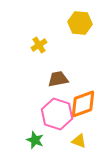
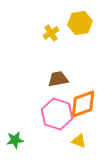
yellow hexagon: rotated 15 degrees counterclockwise
yellow cross: moved 12 px right, 12 px up
green star: moved 20 px left; rotated 30 degrees counterclockwise
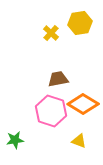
yellow cross: rotated 14 degrees counterclockwise
orange diamond: rotated 52 degrees clockwise
pink hexagon: moved 6 px left, 3 px up
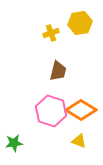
yellow cross: rotated 28 degrees clockwise
brown trapezoid: moved 8 px up; rotated 115 degrees clockwise
orange diamond: moved 2 px left, 6 px down
green star: moved 1 px left, 3 px down
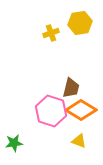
brown trapezoid: moved 13 px right, 17 px down
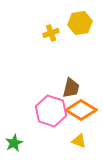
green star: rotated 18 degrees counterclockwise
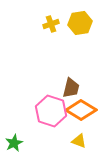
yellow cross: moved 9 px up
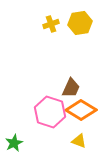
brown trapezoid: rotated 10 degrees clockwise
pink hexagon: moved 1 px left, 1 px down
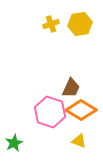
yellow hexagon: moved 1 px down
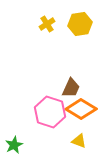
yellow cross: moved 4 px left; rotated 14 degrees counterclockwise
orange diamond: moved 1 px up
green star: moved 2 px down
